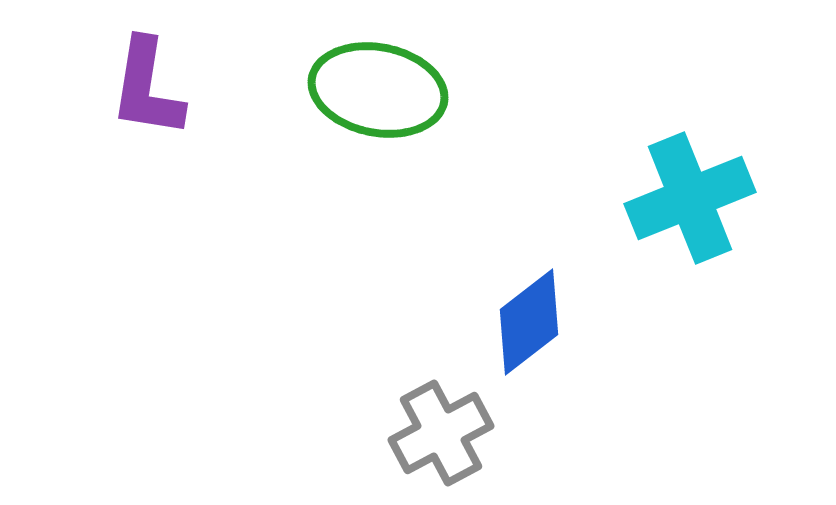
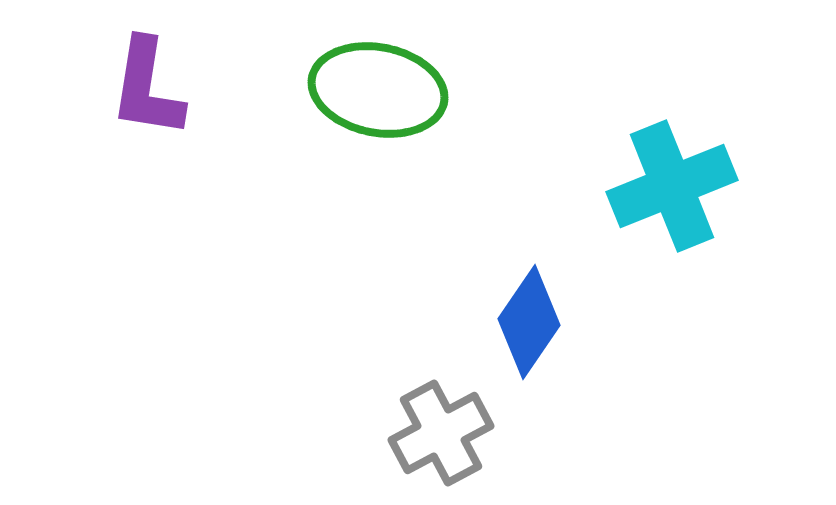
cyan cross: moved 18 px left, 12 px up
blue diamond: rotated 18 degrees counterclockwise
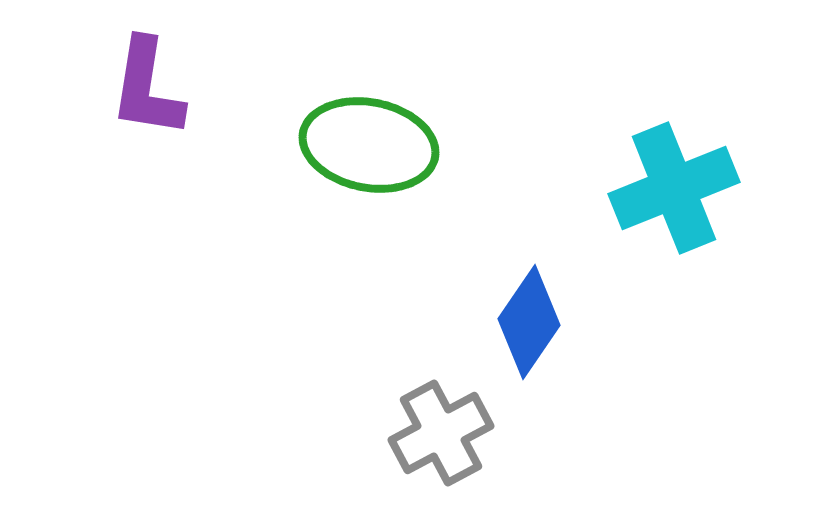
green ellipse: moved 9 px left, 55 px down
cyan cross: moved 2 px right, 2 px down
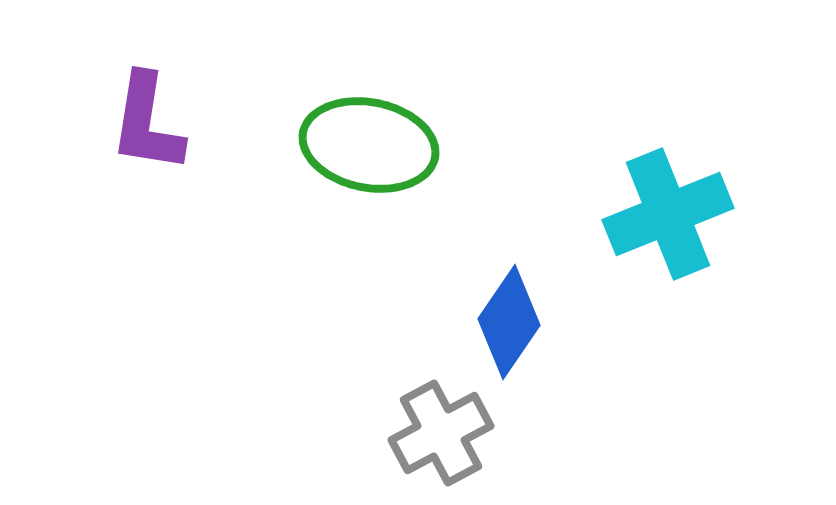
purple L-shape: moved 35 px down
cyan cross: moved 6 px left, 26 px down
blue diamond: moved 20 px left
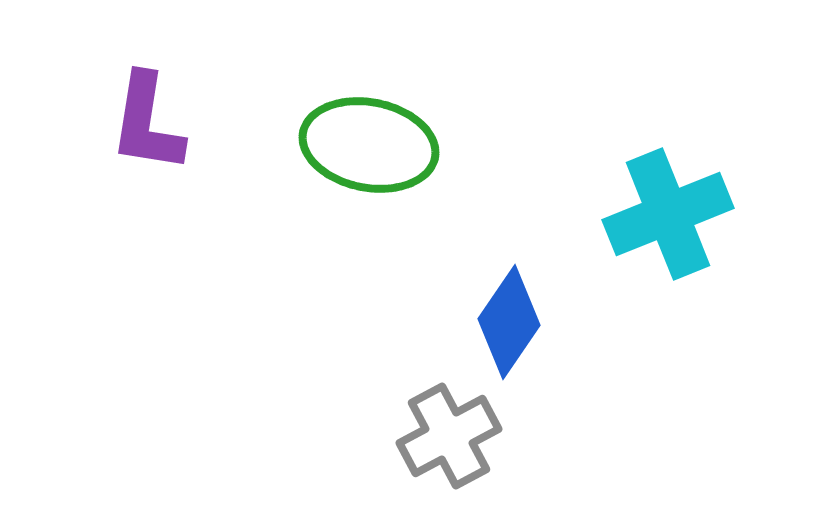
gray cross: moved 8 px right, 3 px down
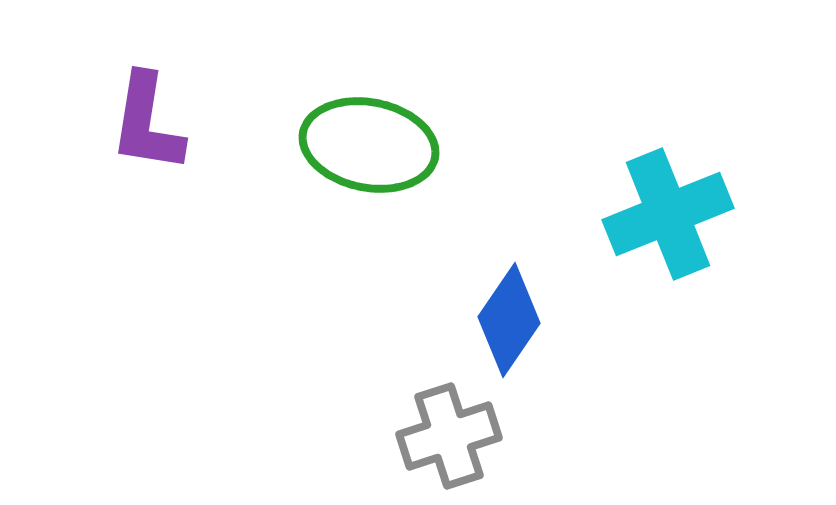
blue diamond: moved 2 px up
gray cross: rotated 10 degrees clockwise
